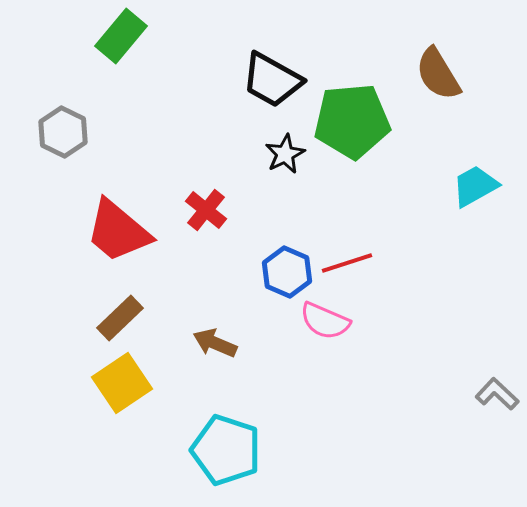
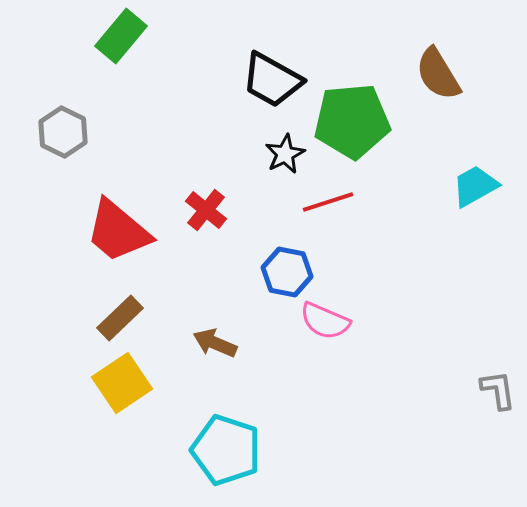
red line: moved 19 px left, 61 px up
blue hexagon: rotated 12 degrees counterclockwise
gray L-shape: moved 1 px right, 4 px up; rotated 39 degrees clockwise
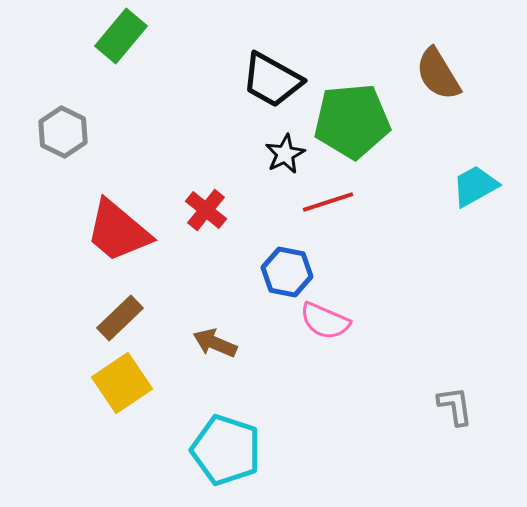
gray L-shape: moved 43 px left, 16 px down
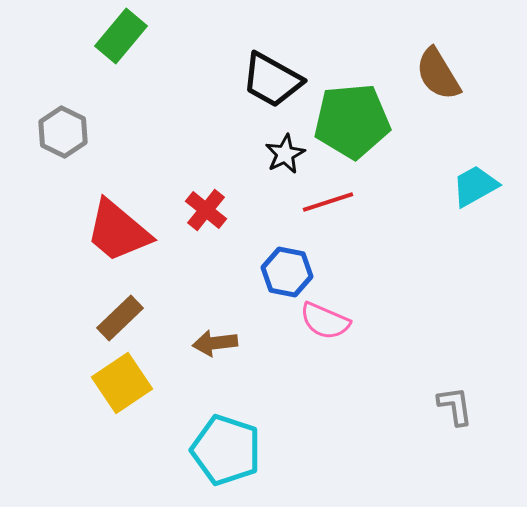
brown arrow: rotated 30 degrees counterclockwise
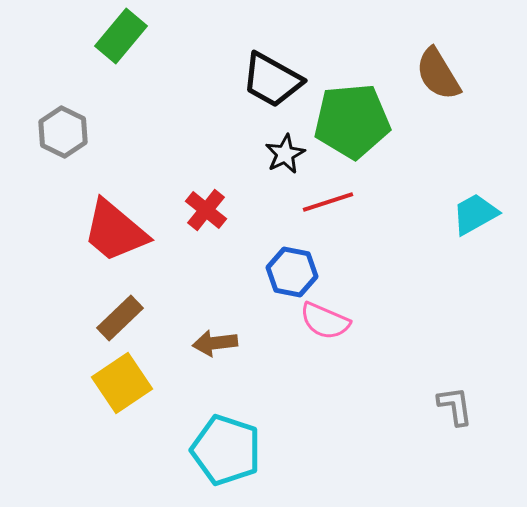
cyan trapezoid: moved 28 px down
red trapezoid: moved 3 px left
blue hexagon: moved 5 px right
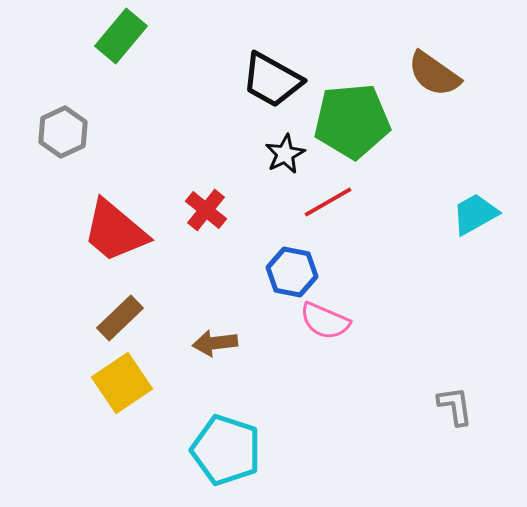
brown semicircle: moved 4 px left; rotated 24 degrees counterclockwise
gray hexagon: rotated 9 degrees clockwise
red line: rotated 12 degrees counterclockwise
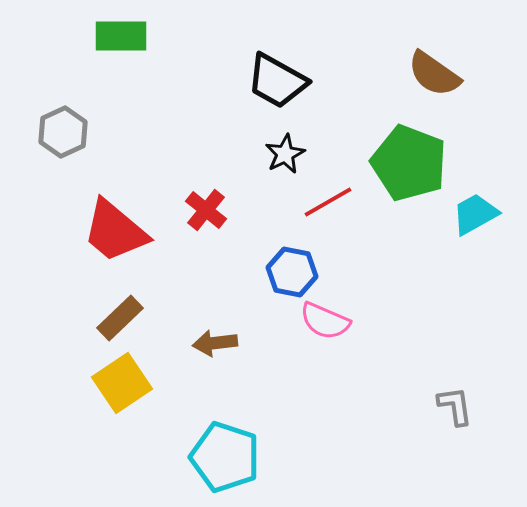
green rectangle: rotated 50 degrees clockwise
black trapezoid: moved 5 px right, 1 px down
green pentagon: moved 57 px right, 42 px down; rotated 26 degrees clockwise
cyan pentagon: moved 1 px left, 7 px down
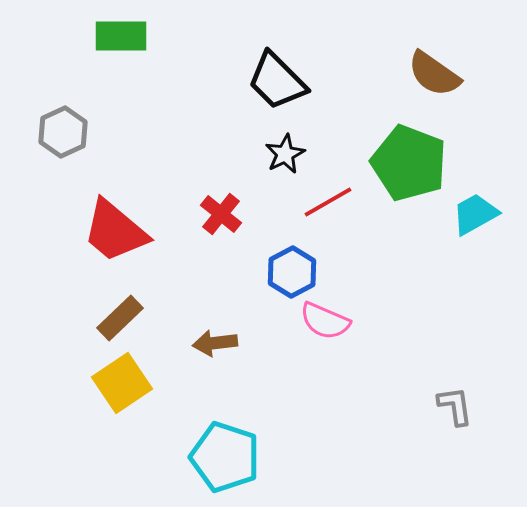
black trapezoid: rotated 16 degrees clockwise
red cross: moved 15 px right, 4 px down
blue hexagon: rotated 21 degrees clockwise
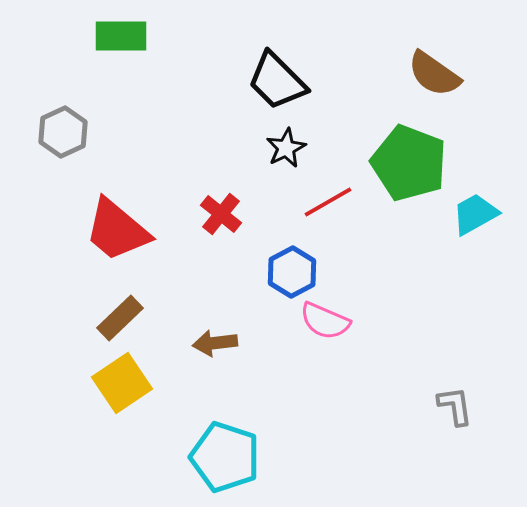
black star: moved 1 px right, 6 px up
red trapezoid: moved 2 px right, 1 px up
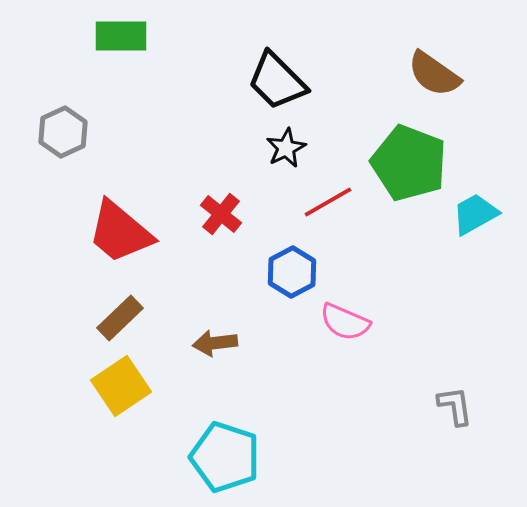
red trapezoid: moved 3 px right, 2 px down
pink semicircle: moved 20 px right, 1 px down
yellow square: moved 1 px left, 3 px down
